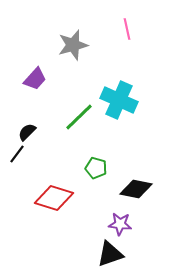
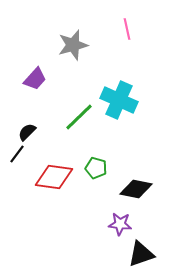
red diamond: moved 21 px up; rotated 9 degrees counterclockwise
black triangle: moved 31 px right
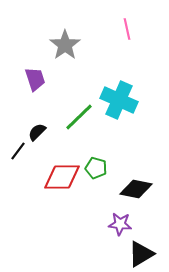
gray star: moved 8 px left; rotated 20 degrees counterclockwise
purple trapezoid: rotated 60 degrees counterclockwise
black semicircle: moved 10 px right
black line: moved 1 px right, 3 px up
red diamond: moved 8 px right; rotated 9 degrees counterclockwise
black triangle: rotated 12 degrees counterclockwise
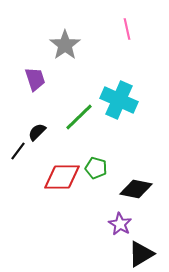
purple star: rotated 25 degrees clockwise
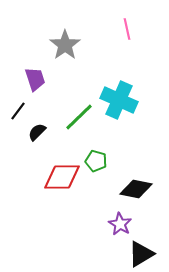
black line: moved 40 px up
green pentagon: moved 7 px up
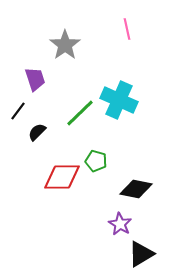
green line: moved 1 px right, 4 px up
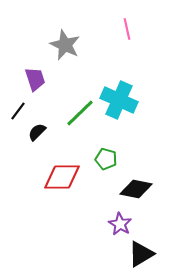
gray star: rotated 12 degrees counterclockwise
green pentagon: moved 10 px right, 2 px up
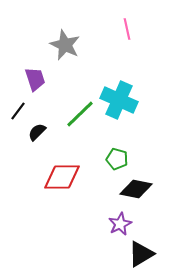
green line: moved 1 px down
green pentagon: moved 11 px right
purple star: rotated 15 degrees clockwise
